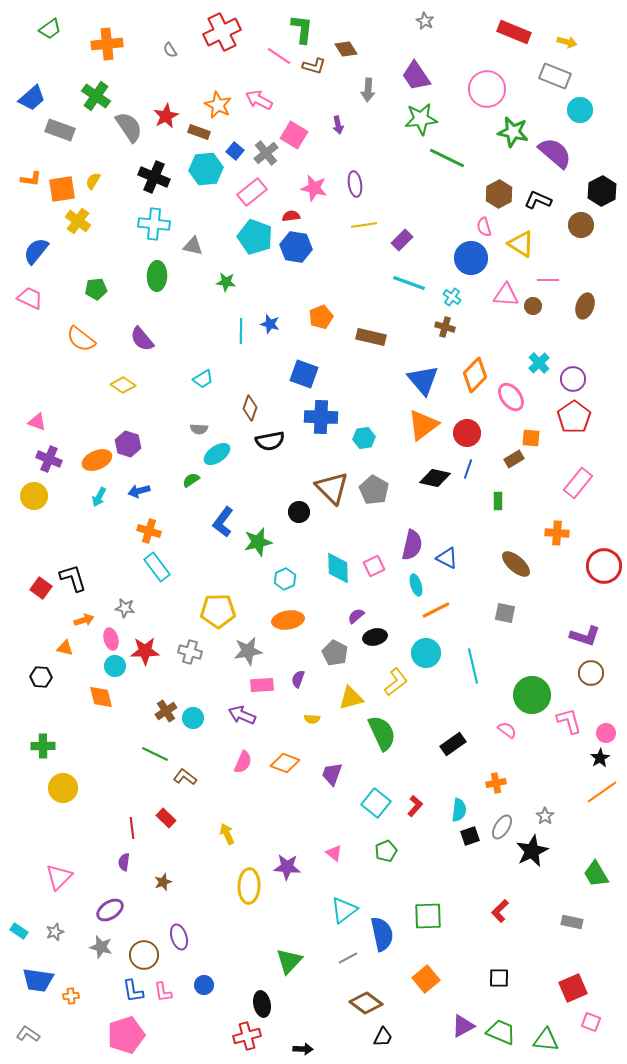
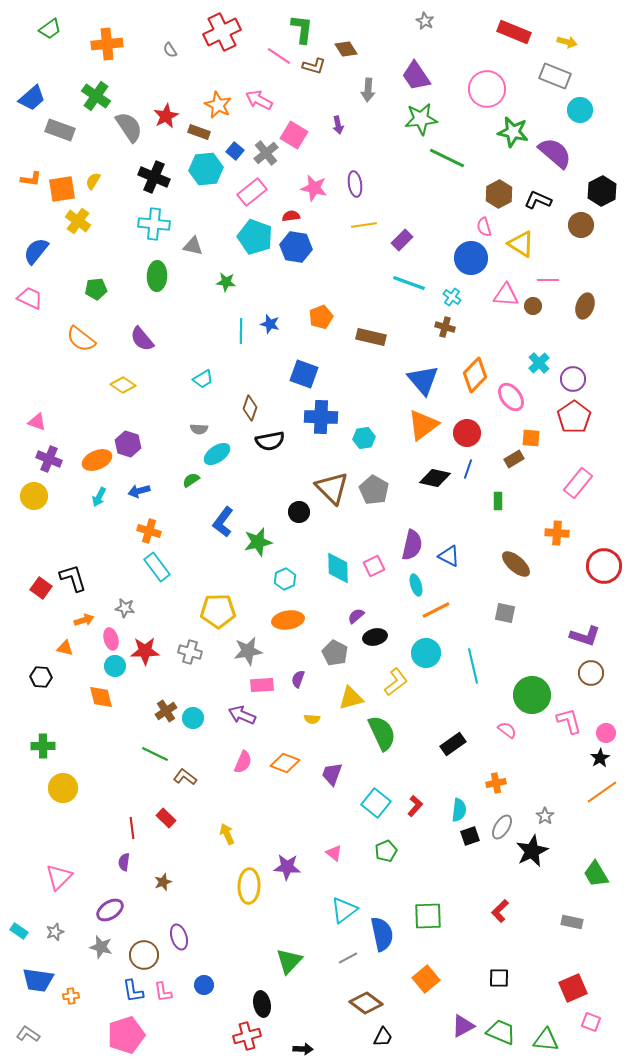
blue triangle at (447, 558): moved 2 px right, 2 px up
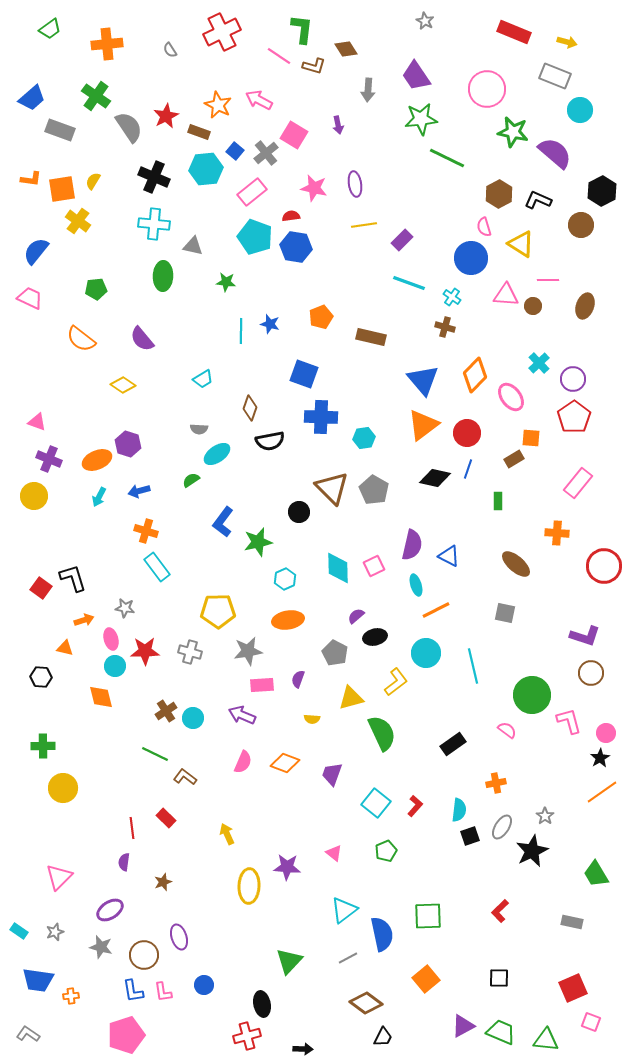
green ellipse at (157, 276): moved 6 px right
orange cross at (149, 531): moved 3 px left
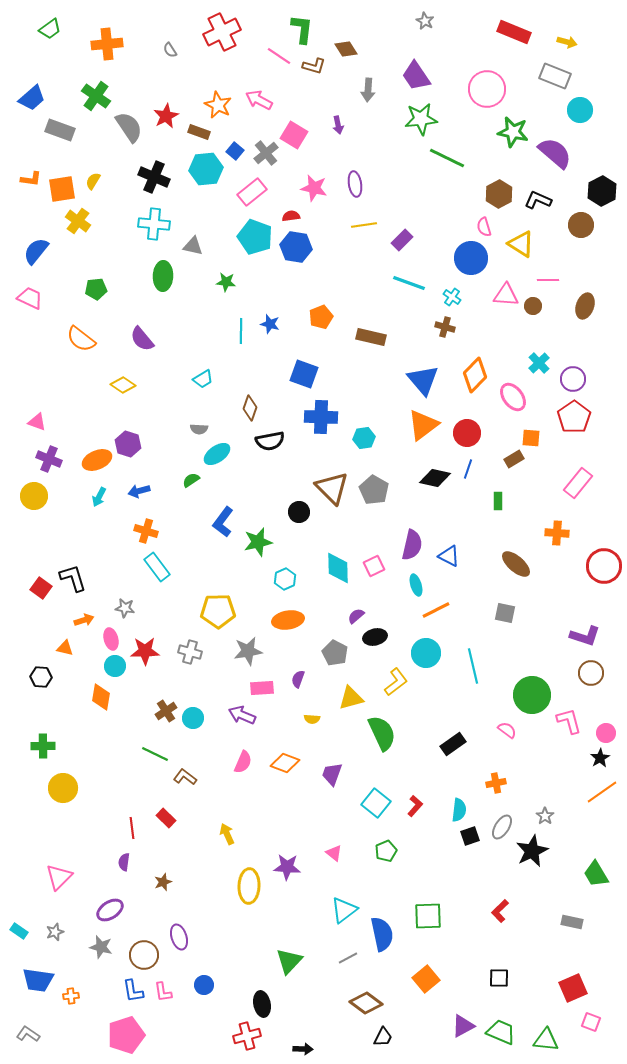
pink ellipse at (511, 397): moved 2 px right
pink rectangle at (262, 685): moved 3 px down
orange diamond at (101, 697): rotated 24 degrees clockwise
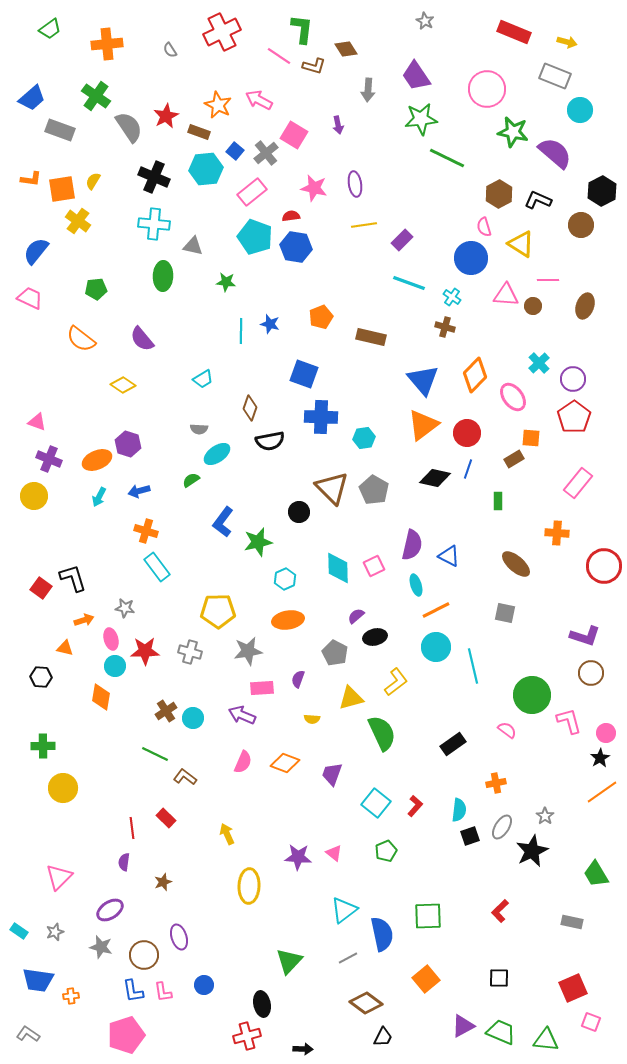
cyan circle at (426, 653): moved 10 px right, 6 px up
purple star at (287, 867): moved 11 px right, 10 px up
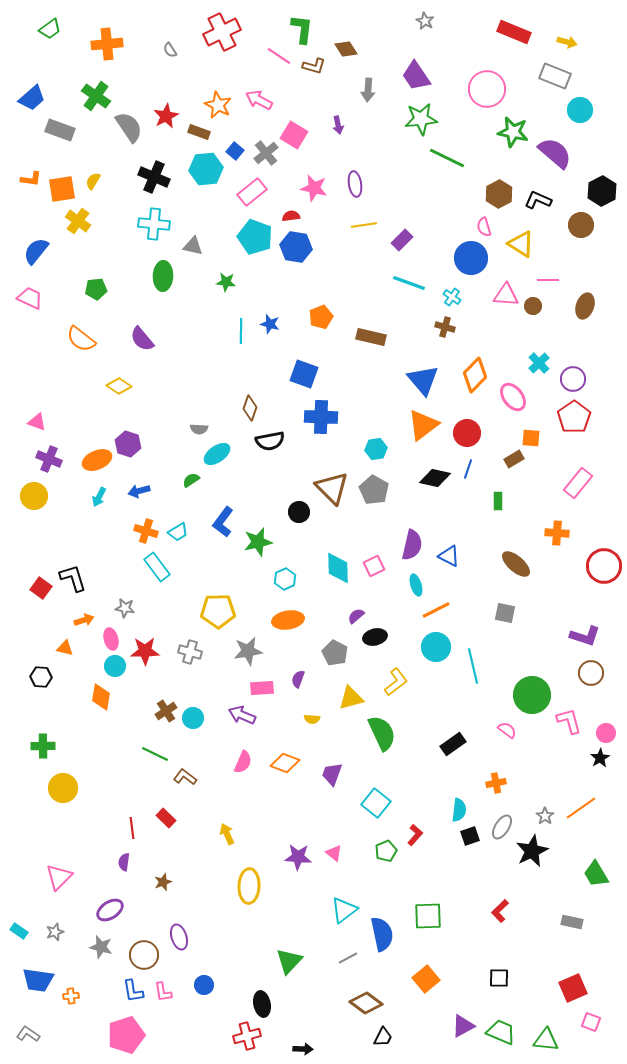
cyan trapezoid at (203, 379): moved 25 px left, 153 px down
yellow diamond at (123, 385): moved 4 px left, 1 px down
cyan hexagon at (364, 438): moved 12 px right, 11 px down
orange line at (602, 792): moved 21 px left, 16 px down
red L-shape at (415, 806): moved 29 px down
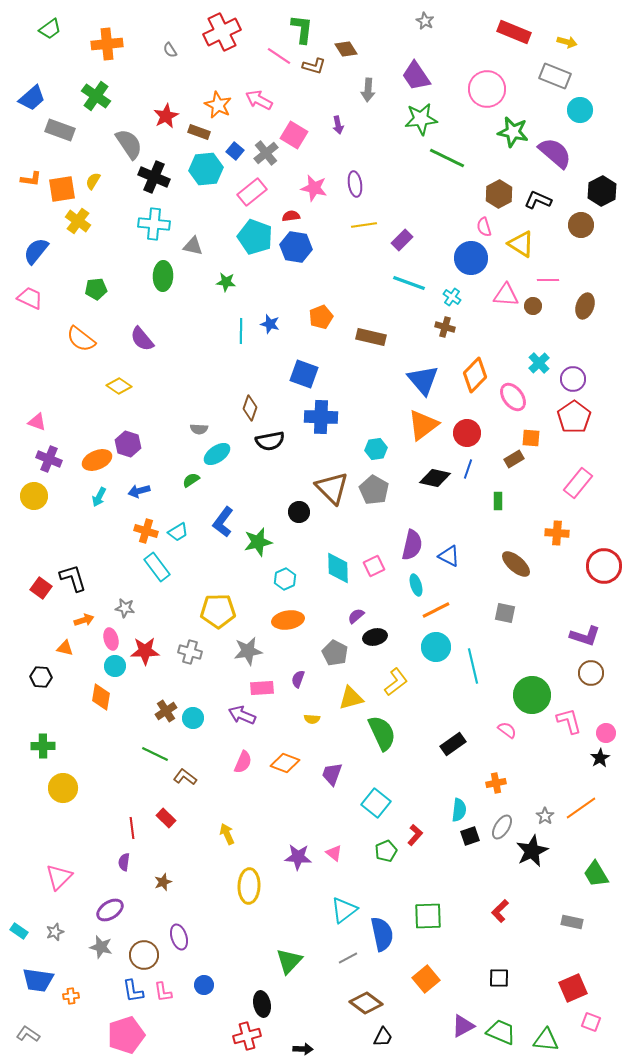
gray semicircle at (129, 127): moved 17 px down
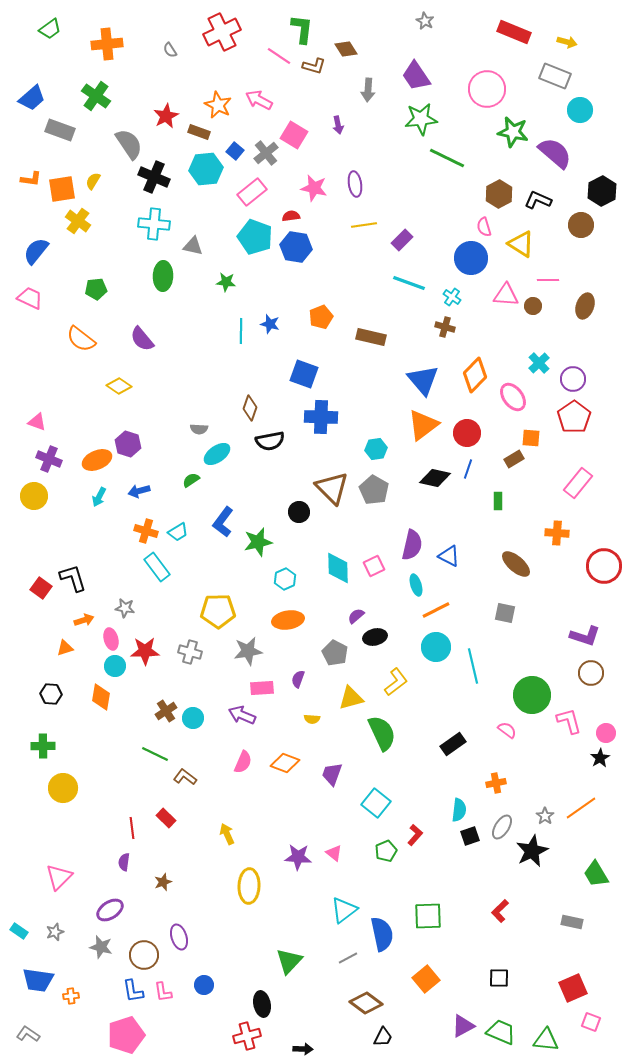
orange triangle at (65, 648): rotated 30 degrees counterclockwise
black hexagon at (41, 677): moved 10 px right, 17 px down
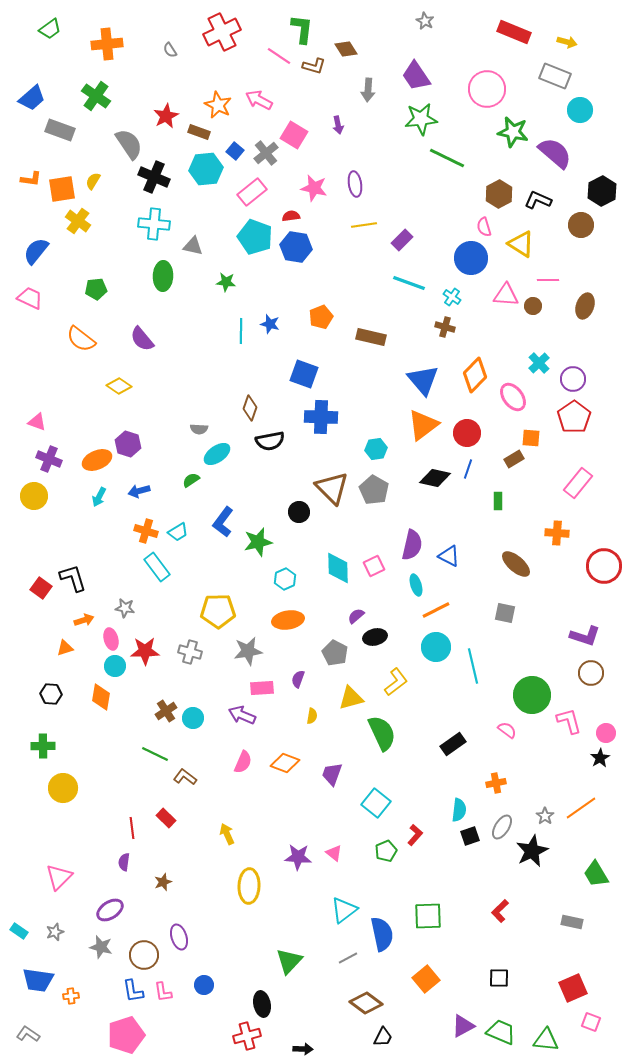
yellow semicircle at (312, 719): moved 3 px up; rotated 84 degrees counterclockwise
